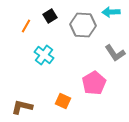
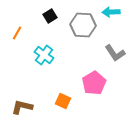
orange line: moved 9 px left, 7 px down
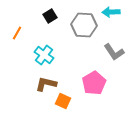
gray hexagon: moved 1 px right
gray L-shape: moved 1 px left, 1 px up
brown L-shape: moved 24 px right, 23 px up
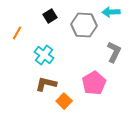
gray L-shape: rotated 120 degrees counterclockwise
orange square: moved 1 px right; rotated 21 degrees clockwise
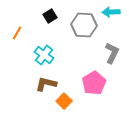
gray L-shape: moved 2 px left, 1 px down
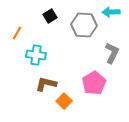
cyan cross: moved 8 px left; rotated 30 degrees counterclockwise
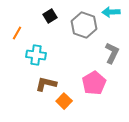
gray hexagon: rotated 15 degrees clockwise
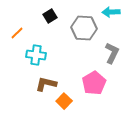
gray hexagon: moved 3 px down; rotated 15 degrees counterclockwise
orange line: rotated 16 degrees clockwise
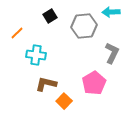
gray hexagon: moved 2 px up; rotated 10 degrees counterclockwise
